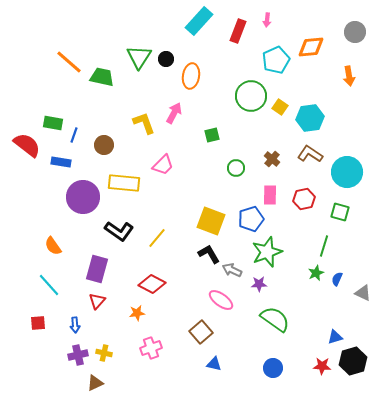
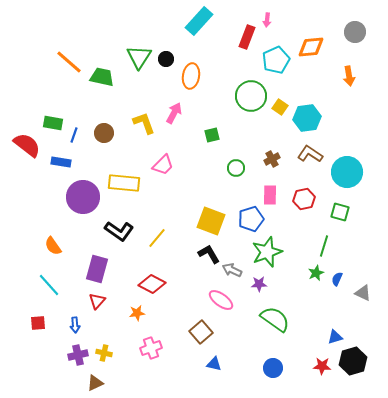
red rectangle at (238, 31): moved 9 px right, 6 px down
cyan hexagon at (310, 118): moved 3 px left
brown circle at (104, 145): moved 12 px up
brown cross at (272, 159): rotated 21 degrees clockwise
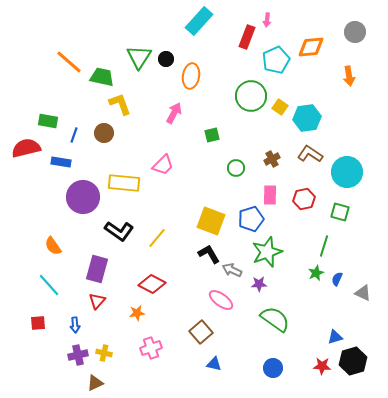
green rectangle at (53, 123): moved 5 px left, 2 px up
yellow L-shape at (144, 123): moved 24 px left, 19 px up
red semicircle at (27, 145): moved 1 px left, 3 px down; rotated 52 degrees counterclockwise
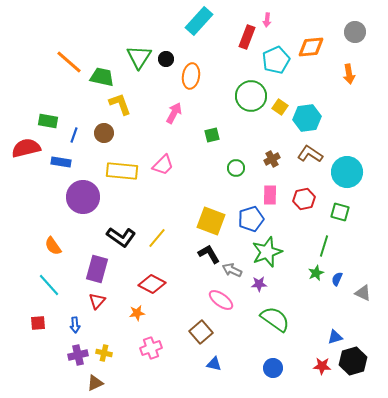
orange arrow at (349, 76): moved 2 px up
yellow rectangle at (124, 183): moved 2 px left, 12 px up
black L-shape at (119, 231): moved 2 px right, 6 px down
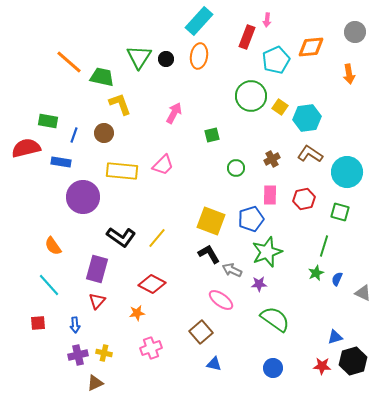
orange ellipse at (191, 76): moved 8 px right, 20 px up
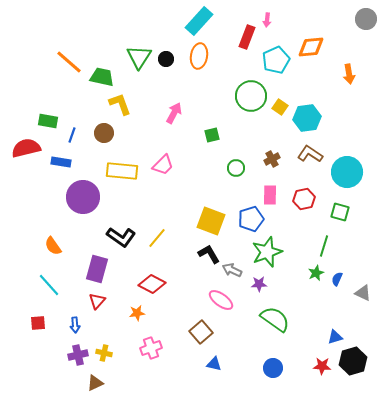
gray circle at (355, 32): moved 11 px right, 13 px up
blue line at (74, 135): moved 2 px left
